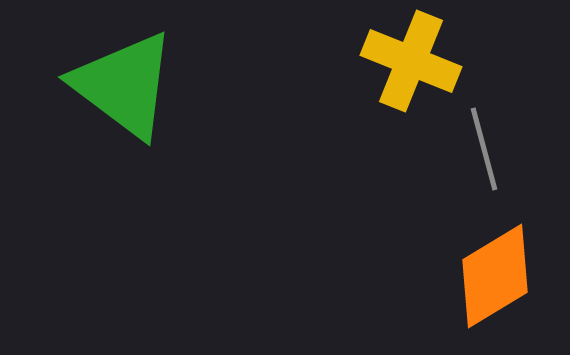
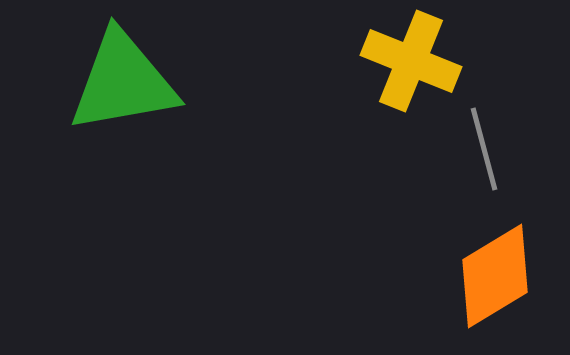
green triangle: moved 1 px left, 3 px up; rotated 47 degrees counterclockwise
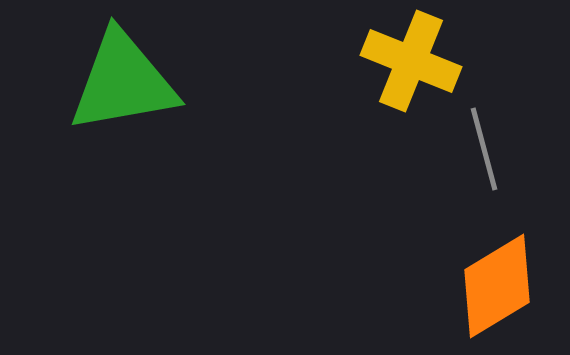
orange diamond: moved 2 px right, 10 px down
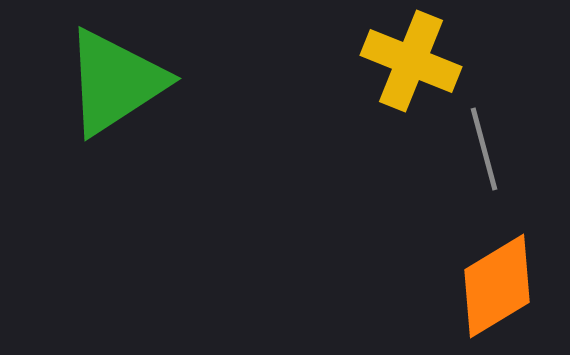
green triangle: moved 8 px left; rotated 23 degrees counterclockwise
